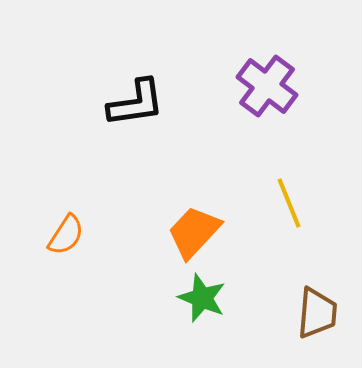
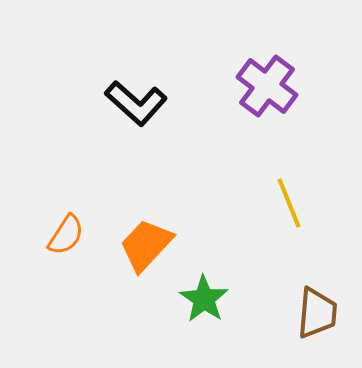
black L-shape: rotated 50 degrees clockwise
orange trapezoid: moved 48 px left, 13 px down
green star: moved 2 px right, 1 px down; rotated 12 degrees clockwise
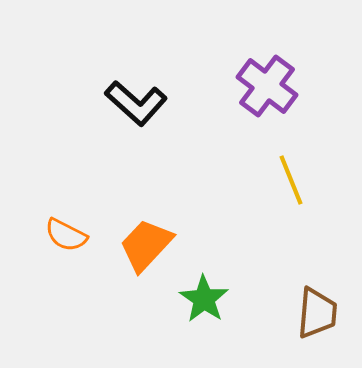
yellow line: moved 2 px right, 23 px up
orange semicircle: rotated 84 degrees clockwise
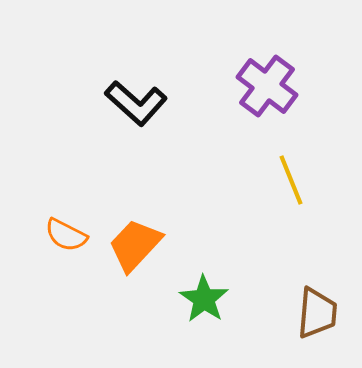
orange trapezoid: moved 11 px left
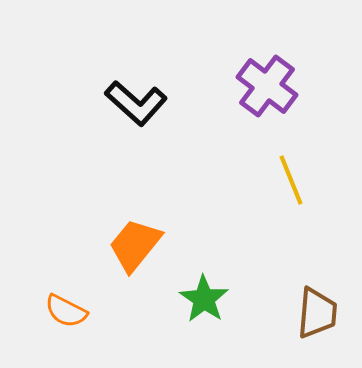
orange semicircle: moved 76 px down
orange trapezoid: rotated 4 degrees counterclockwise
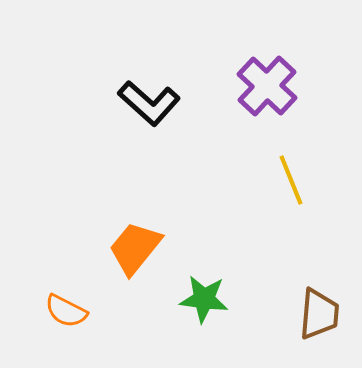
purple cross: rotated 6 degrees clockwise
black L-shape: moved 13 px right
orange trapezoid: moved 3 px down
green star: rotated 27 degrees counterclockwise
brown trapezoid: moved 2 px right, 1 px down
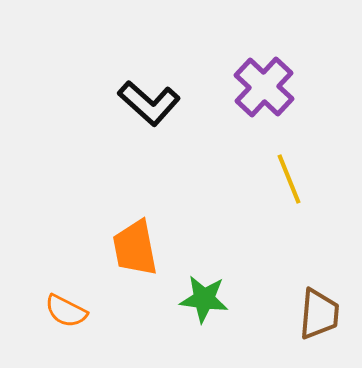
purple cross: moved 3 px left, 1 px down
yellow line: moved 2 px left, 1 px up
orange trapezoid: rotated 50 degrees counterclockwise
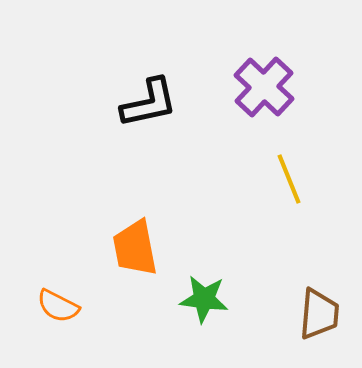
black L-shape: rotated 54 degrees counterclockwise
orange semicircle: moved 8 px left, 5 px up
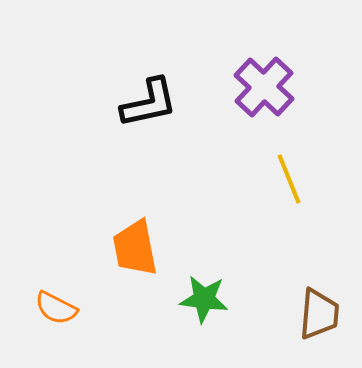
orange semicircle: moved 2 px left, 2 px down
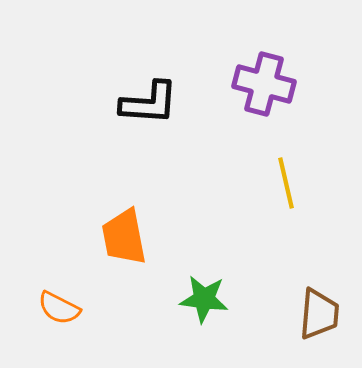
purple cross: moved 3 px up; rotated 28 degrees counterclockwise
black L-shape: rotated 16 degrees clockwise
yellow line: moved 3 px left, 4 px down; rotated 9 degrees clockwise
orange trapezoid: moved 11 px left, 11 px up
orange semicircle: moved 3 px right
